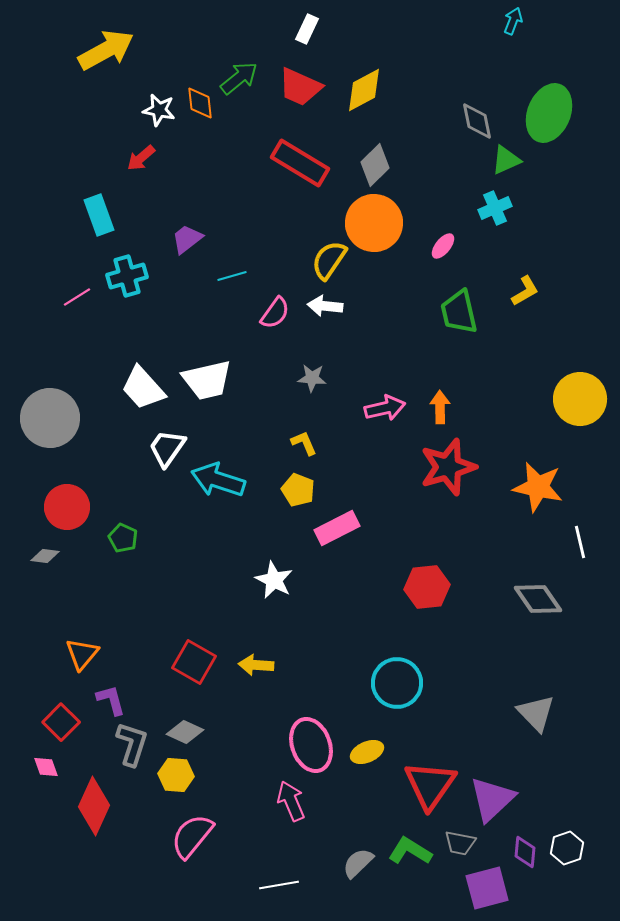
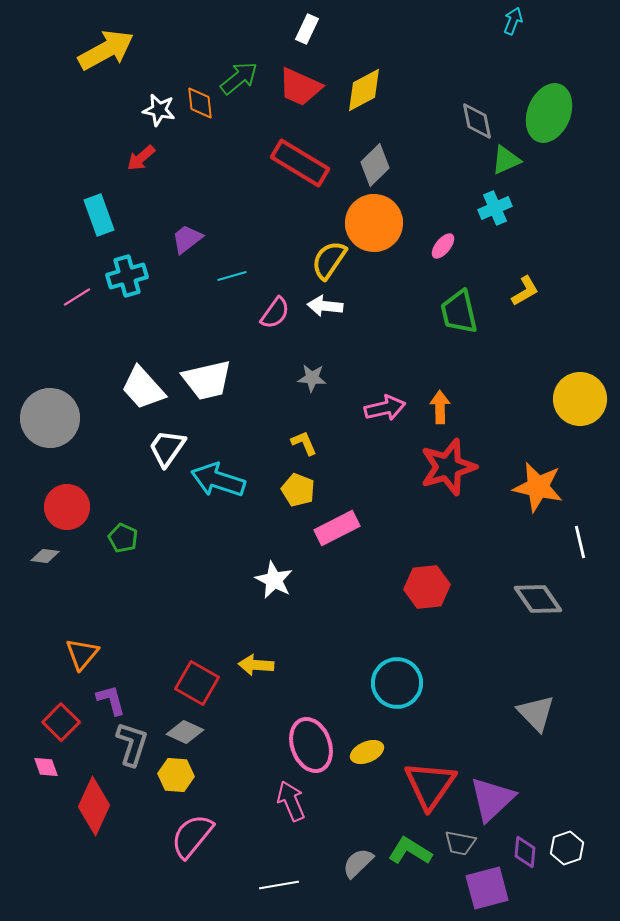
red square at (194, 662): moved 3 px right, 21 px down
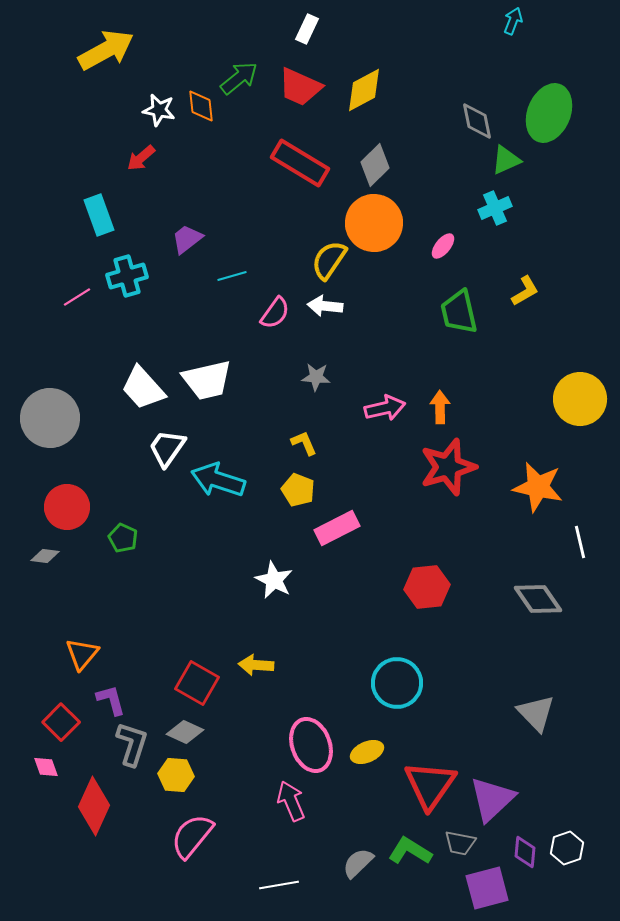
orange diamond at (200, 103): moved 1 px right, 3 px down
gray star at (312, 378): moved 4 px right, 1 px up
